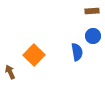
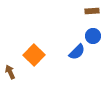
blue semicircle: rotated 54 degrees clockwise
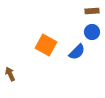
blue circle: moved 1 px left, 4 px up
orange square: moved 12 px right, 10 px up; rotated 15 degrees counterclockwise
brown arrow: moved 2 px down
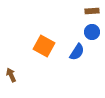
orange square: moved 2 px left, 1 px down
blue semicircle: rotated 12 degrees counterclockwise
brown arrow: moved 1 px right, 1 px down
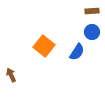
orange square: rotated 10 degrees clockwise
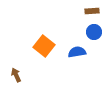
blue circle: moved 2 px right
blue semicircle: rotated 132 degrees counterclockwise
brown arrow: moved 5 px right
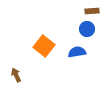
blue circle: moved 7 px left, 3 px up
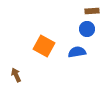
orange square: rotated 10 degrees counterclockwise
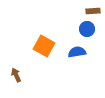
brown rectangle: moved 1 px right
